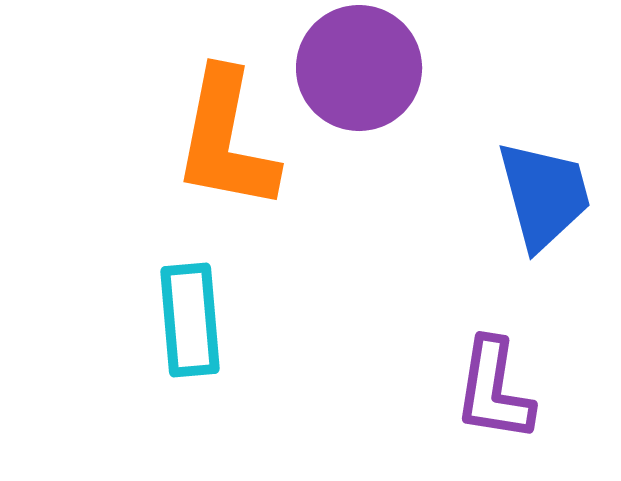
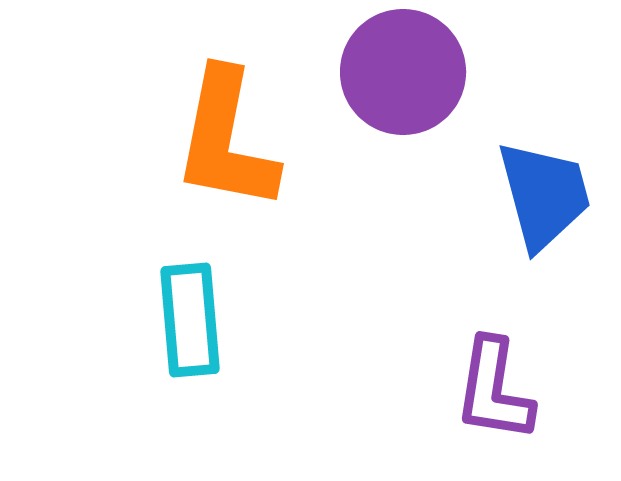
purple circle: moved 44 px right, 4 px down
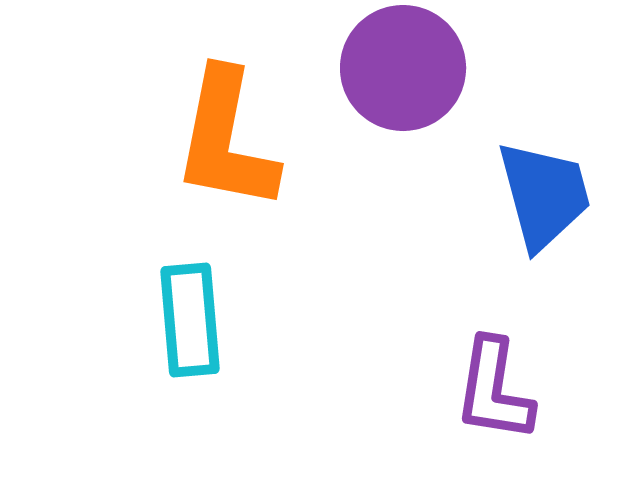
purple circle: moved 4 px up
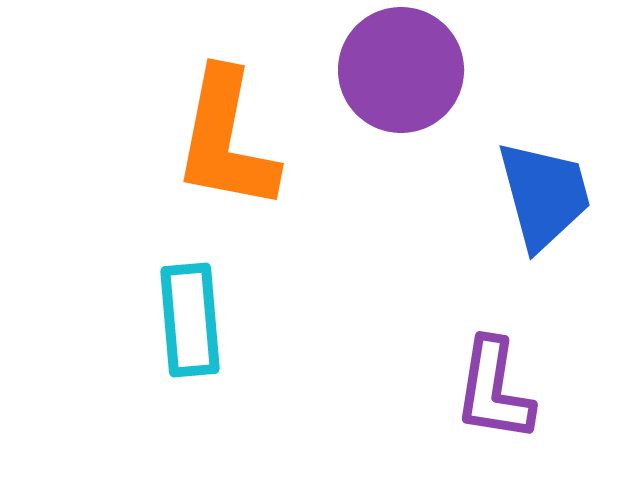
purple circle: moved 2 px left, 2 px down
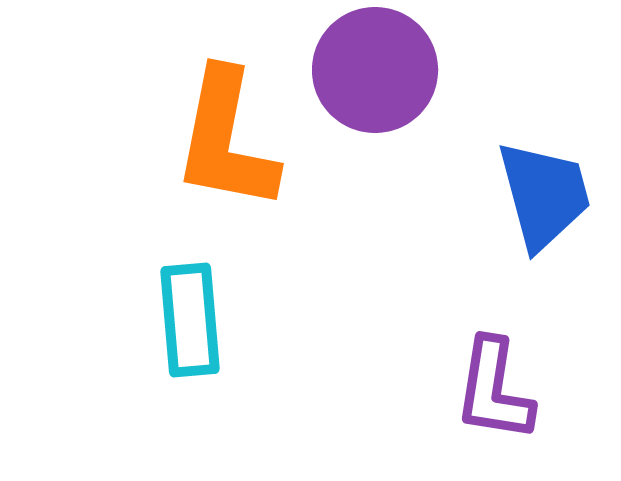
purple circle: moved 26 px left
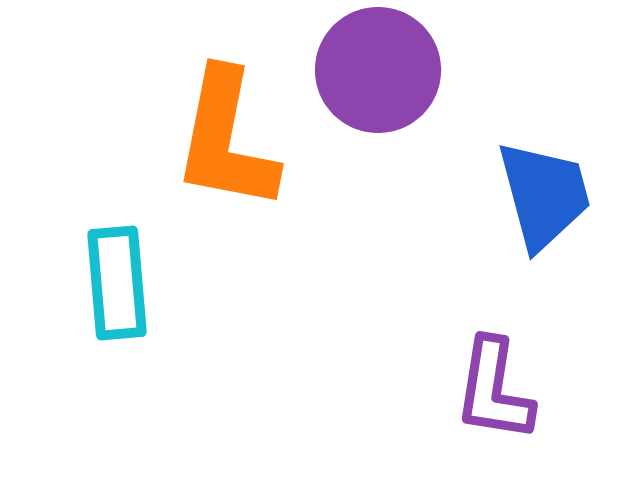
purple circle: moved 3 px right
cyan rectangle: moved 73 px left, 37 px up
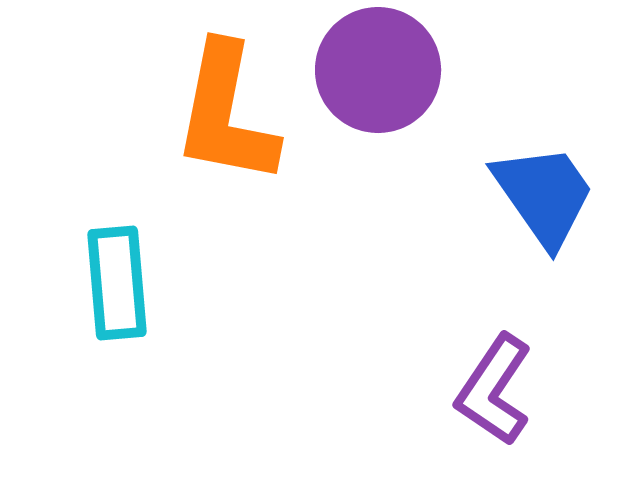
orange L-shape: moved 26 px up
blue trapezoid: rotated 20 degrees counterclockwise
purple L-shape: rotated 25 degrees clockwise
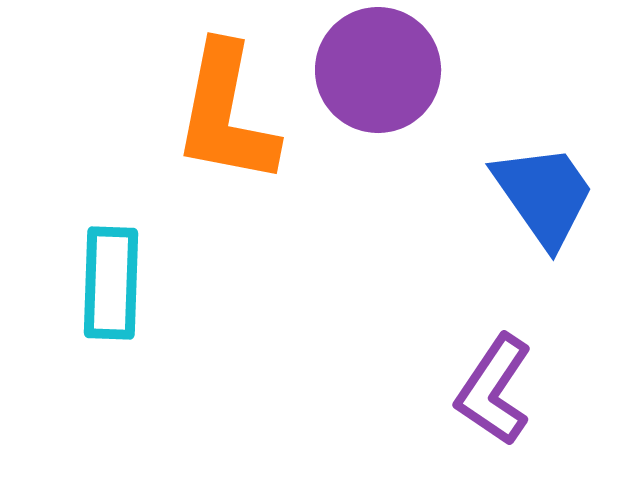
cyan rectangle: moved 6 px left; rotated 7 degrees clockwise
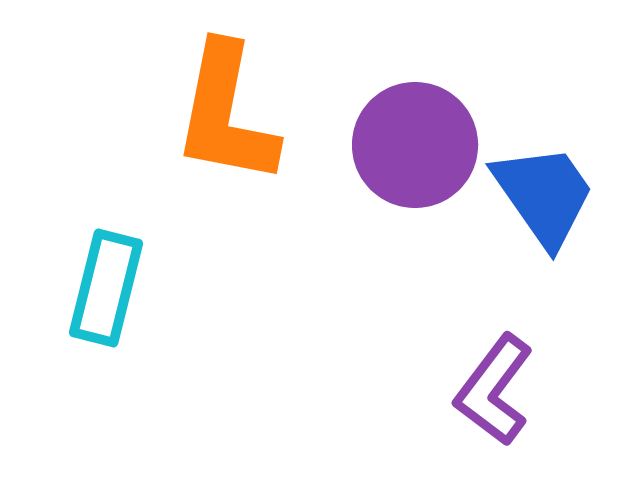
purple circle: moved 37 px right, 75 px down
cyan rectangle: moved 5 px left, 5 px down; rotated 12 degrees clockwise
purple L-shape: rotated 3 degrees clockwise
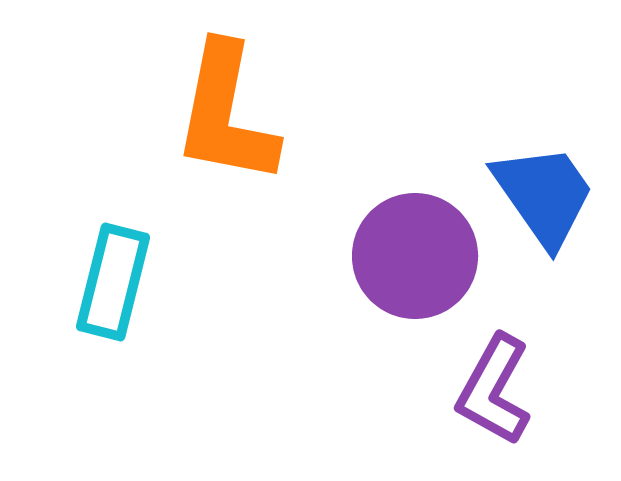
purple circle: moved 111 px down
cyan rectangle: moved 7 px right, 6 px up
purple L-shape: rotated 8 degrees counterclockwise
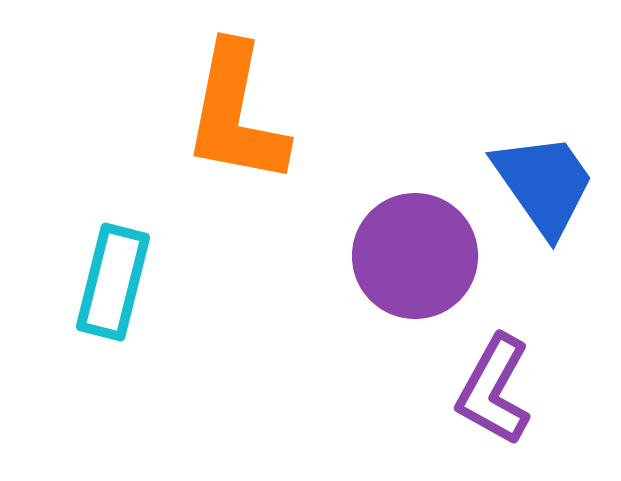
orange L-shape: moved 10 px right
blue trapezoid: moved 11 px up
